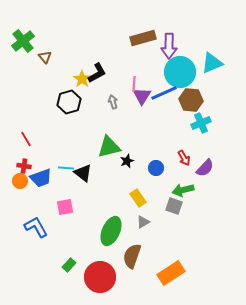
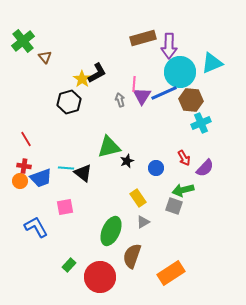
gray arrow: moved 7 px right, 2 px up
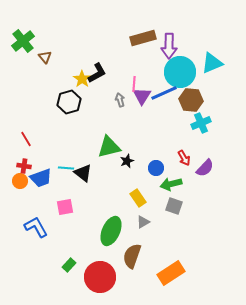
green arrow: moved 12 px left, 6 px up
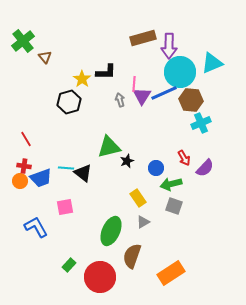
black L-shape: moved 9 px right, 1 px up; rotated 30 degrees clockwise
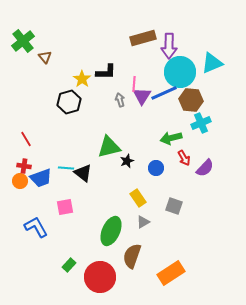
green arrow: moved 46 px up
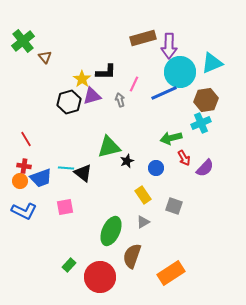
pink line: rotated 21 degrees clockwise
purple triangle: moved 50 px left; rotated 42 degrees clockwise
brown hexagon: moved 15 px right; rotated 15 degrees counterclockwise
yellow rectangle: moved 5 px right, 3 px up
blue L-shape: moved 12 px left, 16 px up; rotated 145 degrees clockwise
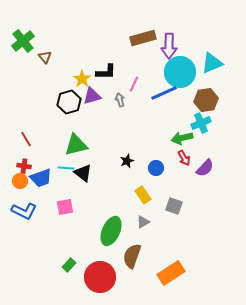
green arrow: moved 11 px right
green triangle: moved 33 px left, 2 px up
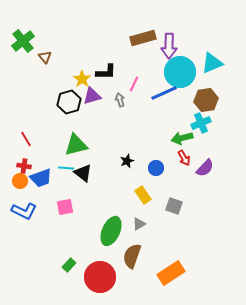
gray triangle: moved 4 px left, 2 px down
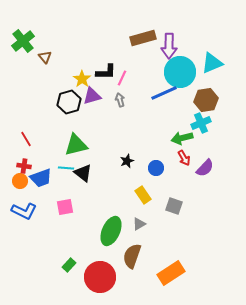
pink line: moved 12 px left, 6 px up
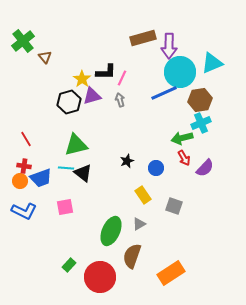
brown hexagon: moved 6 px left
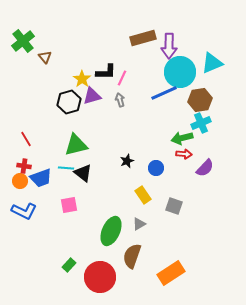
red arrow: moved 4 px up; rotated 56 degrees counterclockwise
pink square: moved 4 px right, 2 px up
